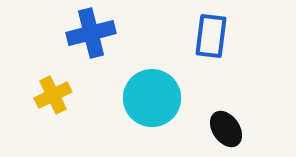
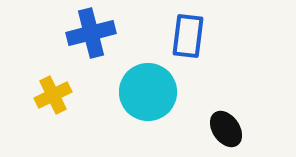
blue rectangle: moved 23 px left
cyan circle: moved 4 px left, 6 px up
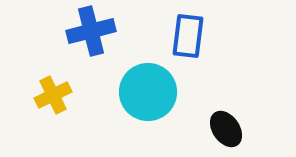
blue cross: moved 2 px up
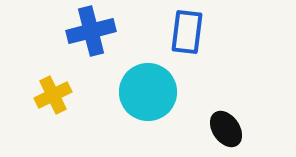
blue rectangle: moved 1 px left, 4 px up
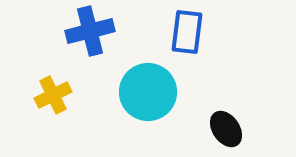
blue cross: moved 1 px left
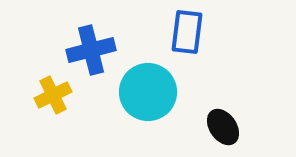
blue cross: moved 1 px right, 19 px down
black ellipse: moved 3 px left, 2 px up
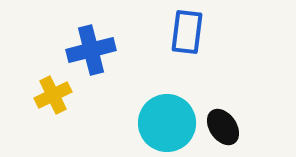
cyan circle: moved 19 px right, 31 px down
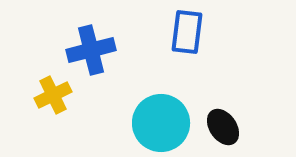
cyan circle: moved 6 px left
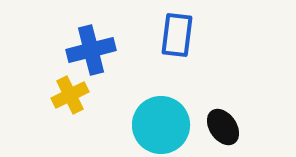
blue rectangle: moved 10 px left, 3 px down
yellow cross: moved 17 px right
cyan circle: moved 2 px down
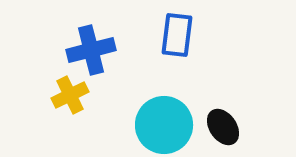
cyan circle: moved 3 px right
